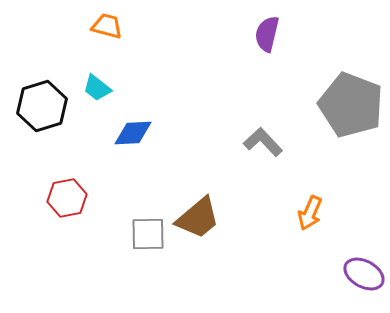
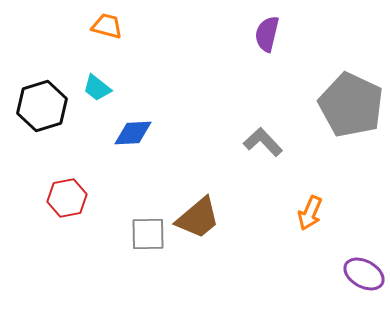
gray pentagon: rotated 4 degrees clockwise
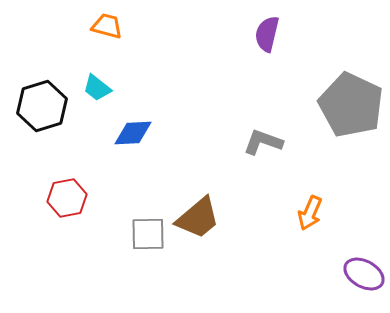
gray L-shape: rotated 27 degrees counterclockwise
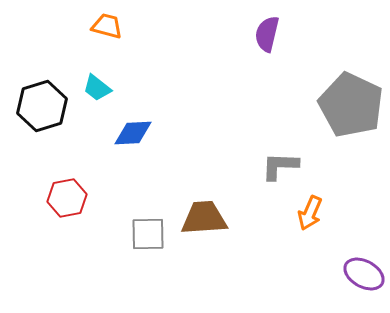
gray L-shape: moved 17 px right, 24 px down; rotated 18 degrees counterclockwise
brown trapezoid: moved 6 px right; rotated 144 degrees counterclockwise
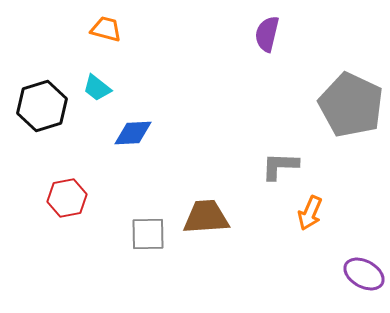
orange trapezoid: moved 1 px left, 3 px down
brown trapezoid: moved 2 px right, 1 px up
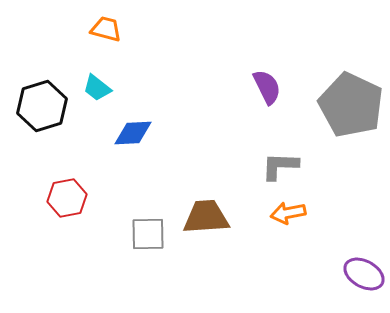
purple semicircle: moved 53 px down; rotated 141 degrees clockwise
orange arrow: moved 22 px left; rotated 56 degrees clockwise
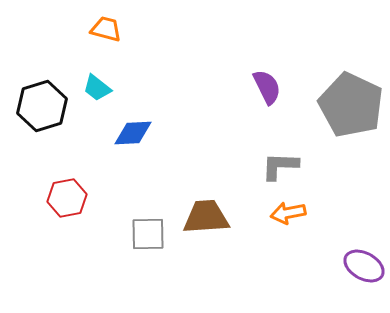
purple ellipse: moved 8 px up
